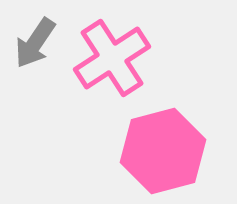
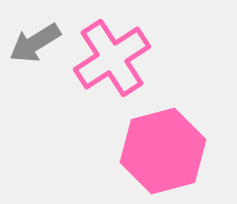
gray arrow: rotated 24 degrees clockwise
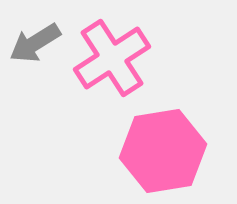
pink hexagon: rotated 6 degrees clockwise
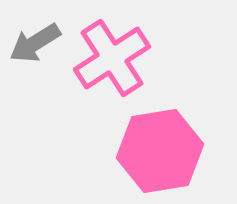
pink hexagon: moved 3 px left
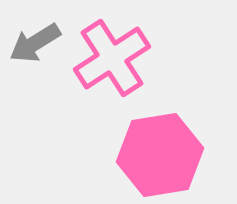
pink hexagon: moved 4 px down
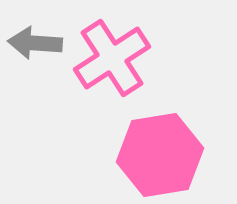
gray arrow: rotated 36 degrees clockwise
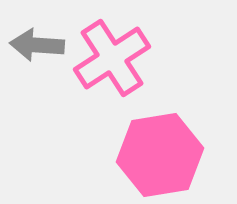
gray arrow: moved 2 px right, 2 px down
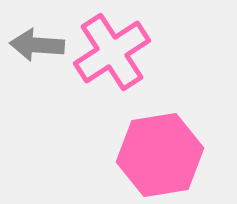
pink cross: moved 6 px up
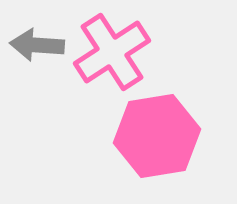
pink hexagon: moved 3 px left, 19 px up
